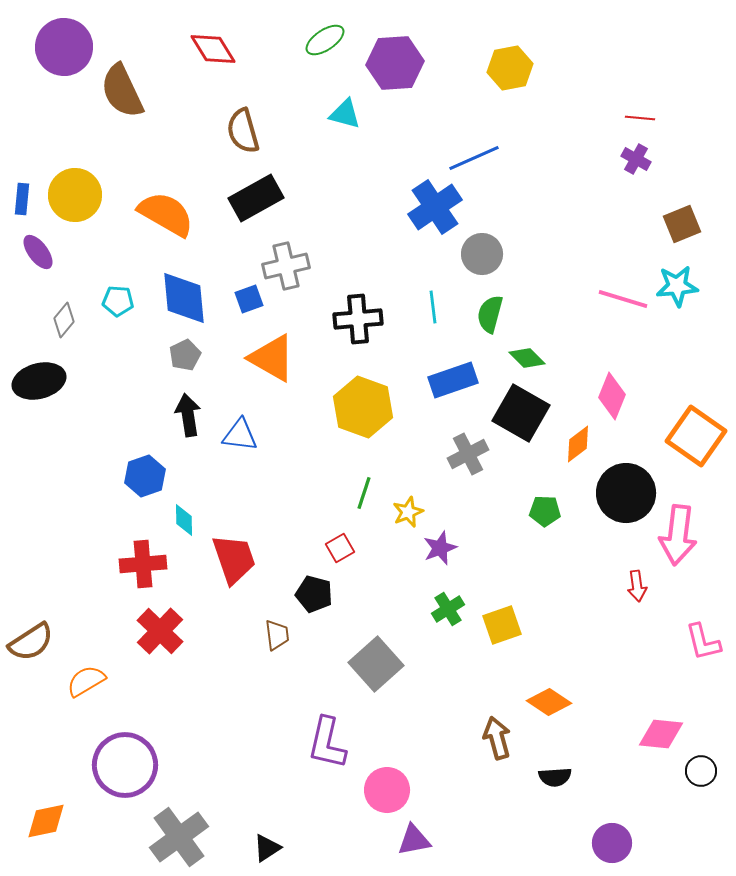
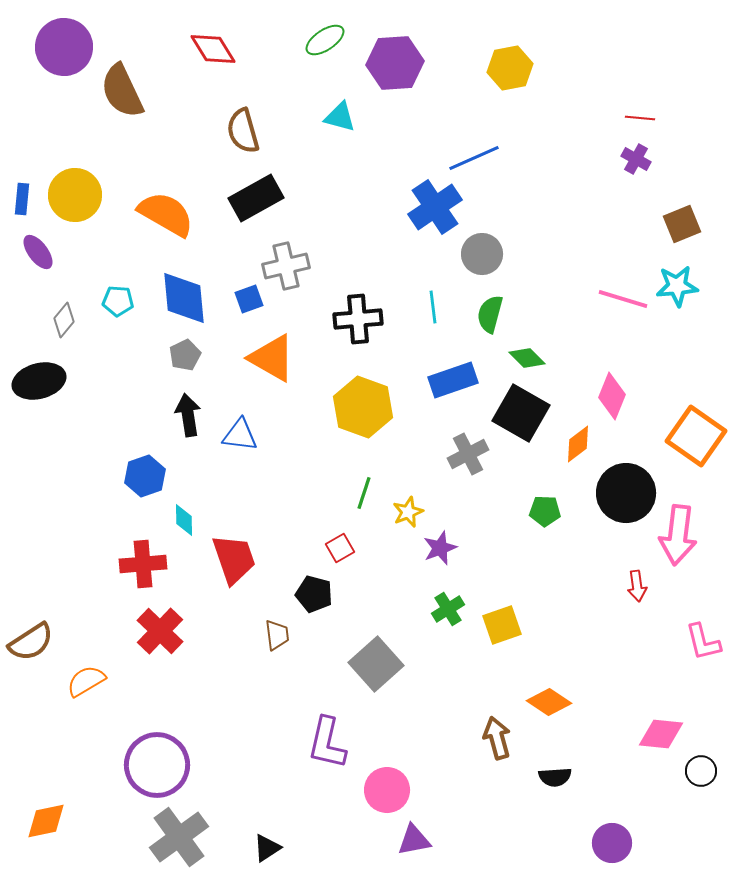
cyan triangle at (345, 114): moved 5 px left, 3 px down
purple circle at (125, 765): moved 32 px right
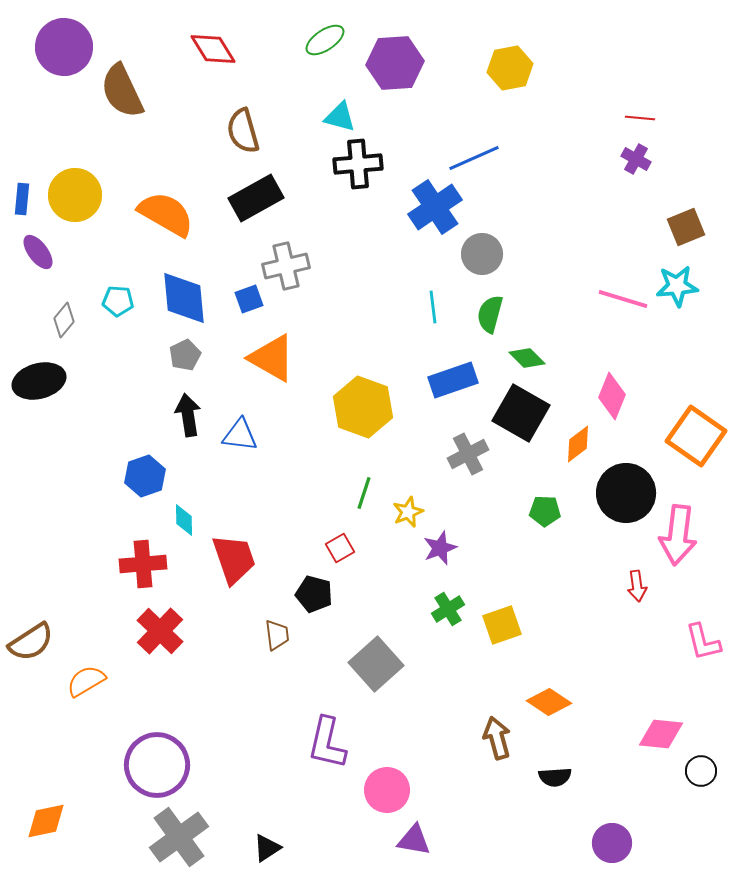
brown square at (682, 224): moved 4 px right, 3 px down
black cross at (358, 319): moved 155 px up
purple triangle at (414, 840): rotated 21 degrees clockwise
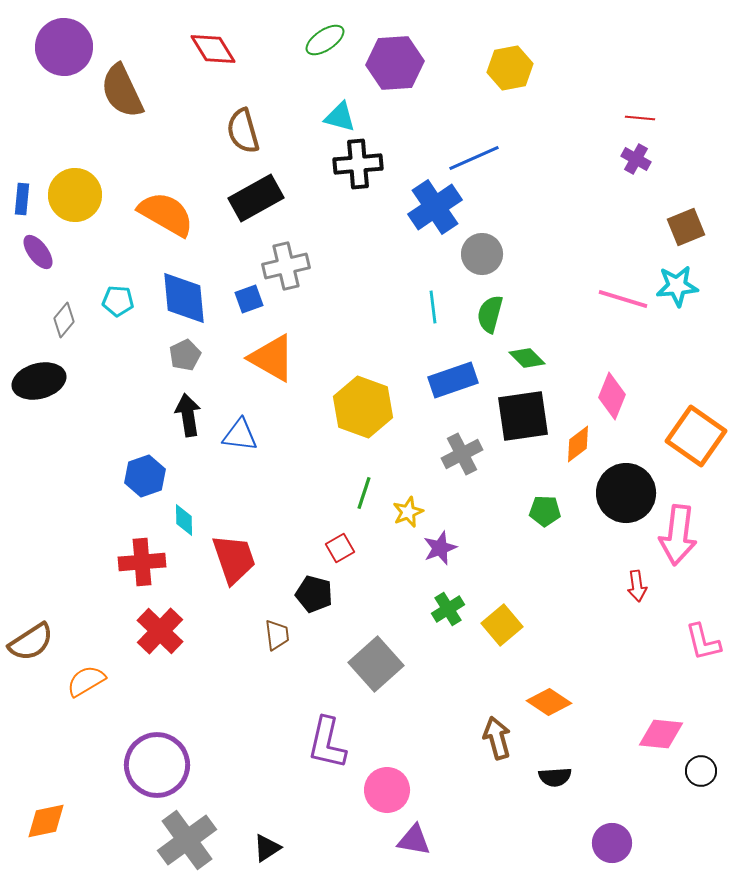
black square at (521, 413): moved 2 px right, 3 px down; rotated 38 degrees counterclockwise
gray cross at (468, 454): moved 6 px left
red cross at (143, 564): moved 1 px left, 2 px up
yellow square at (502, 625): rotated 21 degrees counterclockwise
gray cross at (179, 837): moved 8 px right, 3 px down
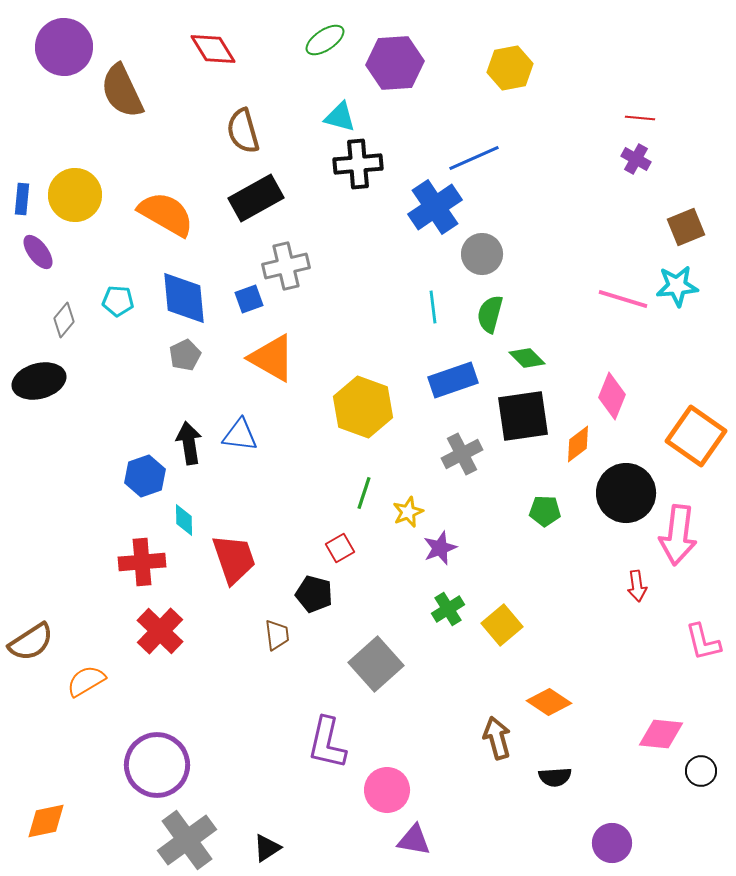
black arrow at (188, 415): moved 1 px right, 28 px down
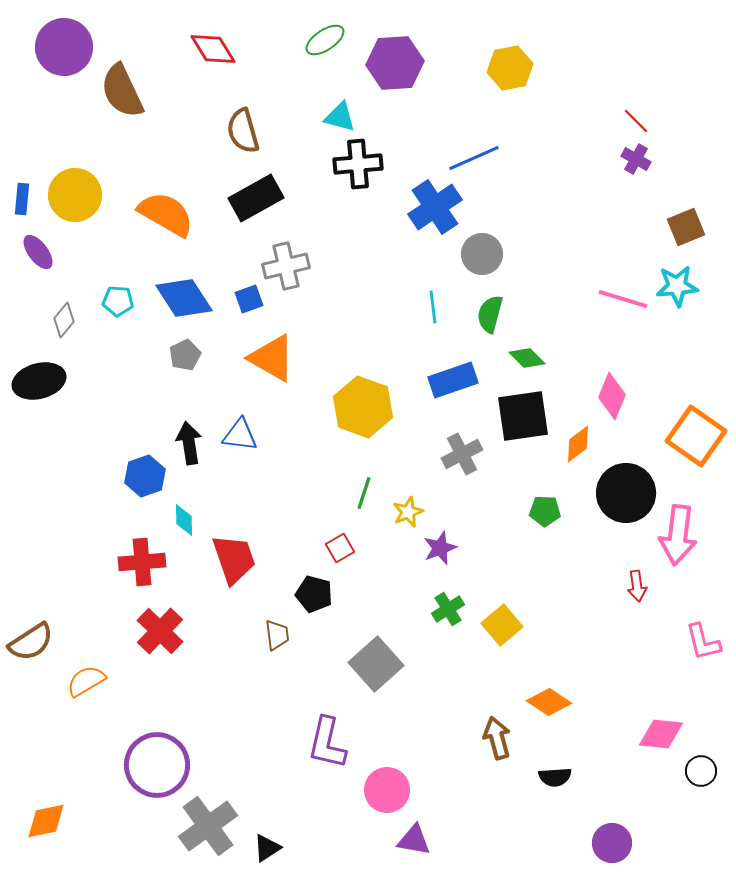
red line at (640, 118): moved 4 px left, 3 px down; rotated 40 degrees clockwise
blue diamond at (184, 298): rotated 28 degrees counterclockwise
gray cross at (187, 840): moved 21 px right, 14 px up
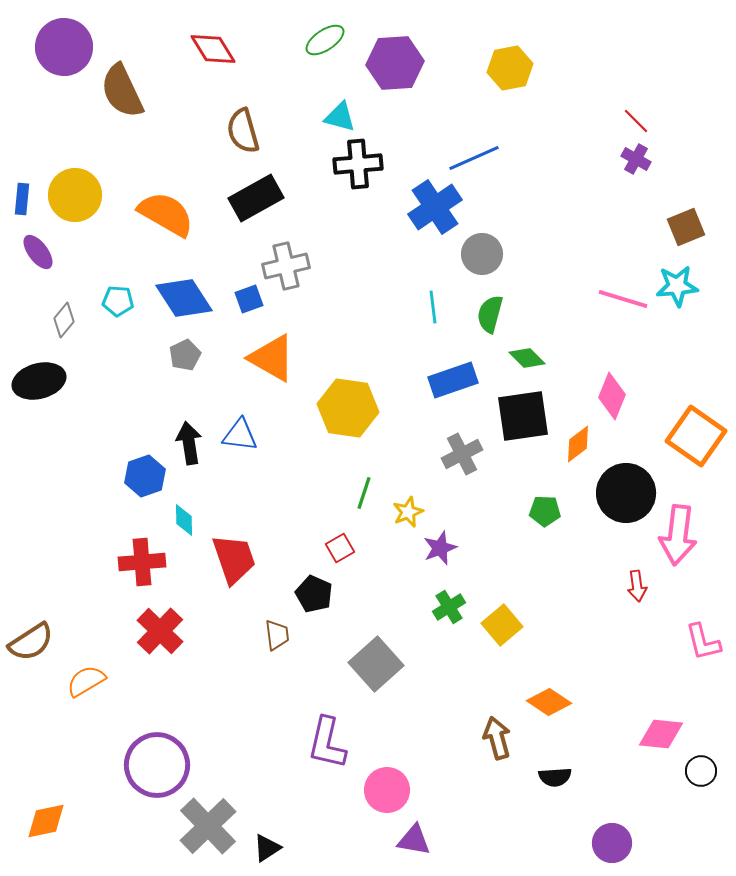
yellow hexagon at (363, 407): moved 15 px left, 1 px down; rotated 12 degrees counterclockwise
black pentagon at (314, 594): rotated 9 degrees clockwise
green cross at (448, 609): moved 1 px right, 2 px up
gray cross at (208, 826): rotated 8 degrees counterclockwise
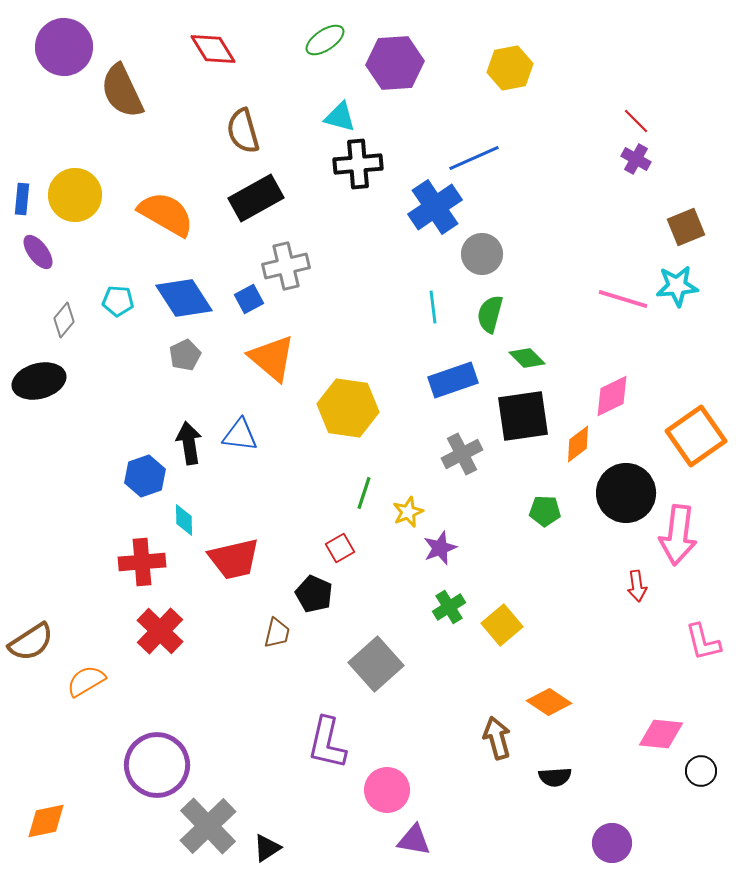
blue square at (249, 299): rotated 8 degrees counterclockwise
orange triangle at (272, 358): rotated 10 degrees clockwise
pink diamond at (612, 396): rotated 42 degrees clockwise
orange square at (696, 436): rotated 20 degrees clockwise
red trapezoid at (234, 559): rotated 96 degrees clockwise
brown trapezoid at (277, 635): moved 2 px up; rotated 20 degrees clockwise
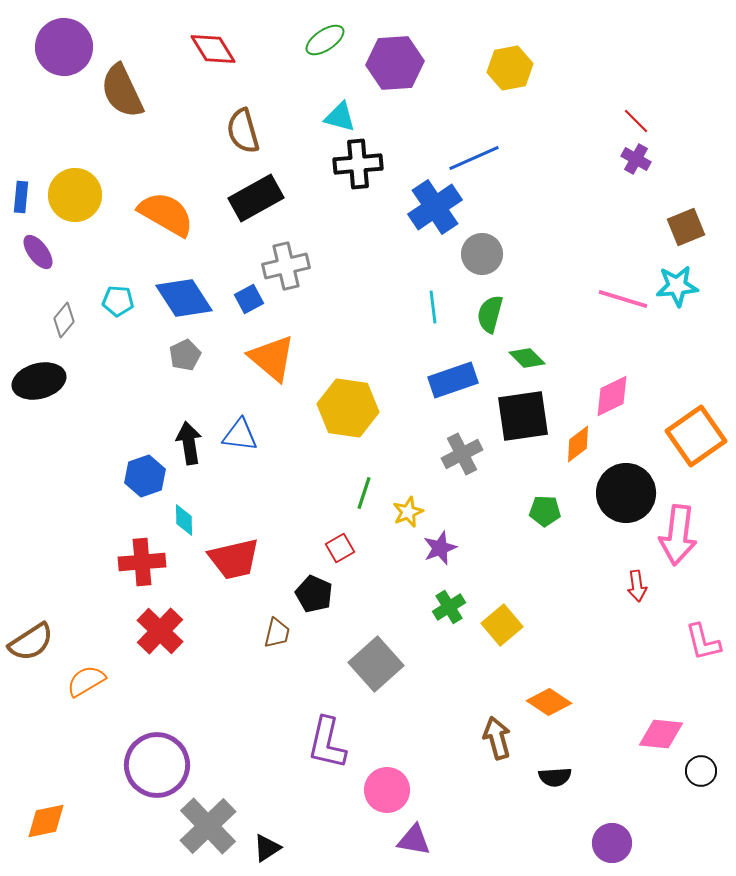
blue rectangle at (22, 199): moved 1 px left, 2 px up
